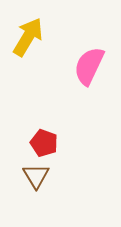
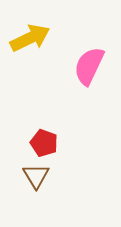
yellow arrow: moved 2 px right, 1 px down; rotated 33 degrees clockwise
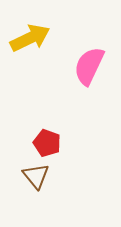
red pentagon: moved 3 px right
brown triangle: rotated 8 degrees counterclockwise
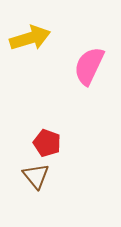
yellow arrow: rotated 9 degrees clockwise
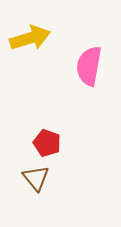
pink semicircle: rotated 15 degrees counterclockwise
brown triangle: moved 2 px down
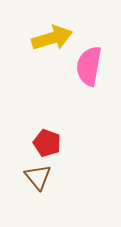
yellow arrow: moved 22 px right
brown triangle: moved 2 px right, 1 px up
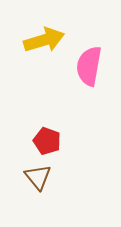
yellow arrow: moved 8 px left, 2 px down
red pentagon: moved 2 px up
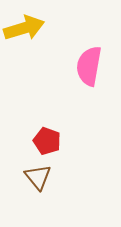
yellow arrow: moved 20 px left, 12 px up
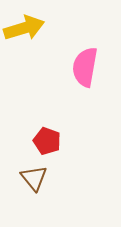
pink semicircle: moved 4 px left, 1 px down
brown triangle: moved 4 px left, 1 px down
